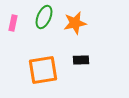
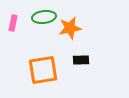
green ellipse: rotated 60 degrees clockwise
orange star: moved 5 px left, 5 px down
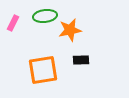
green ellipse: moved 1 px right, 1 px up
pink rectangle: rotated 14 degrees clockwise
orange star: moved 2 px down
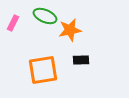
green ellipse: rotated 30 degrees clockwise
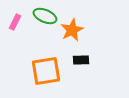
pink rectangle: moved 2 px right, 1 px up
orange star: moved 2 px right; rotated 15 degrees counterclockwise
orange square: moved 3 px right, 1 px down
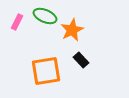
pink rectangle: moved 2 px right
black rectangle: rotated 49 degrees clockwise
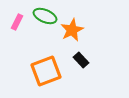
orange square: rotated 12 degrees counterclockwise
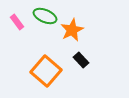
pink rectangle: rotated 63 degrees counterclockwise
orange square: rotated 28 degrees counterclockwise
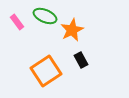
black rectangle: rotated 14 degrees clockwise
orange square: rotated 16 degrees clockwise
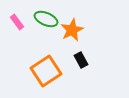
green ellipse: moved 1 px right, 3 px down
